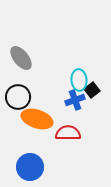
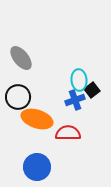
blue circle: moved 7 px right
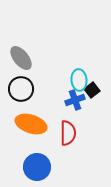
black circle: moved 3 px right, 8 px up
orange ellipse: moved 6 px left, 5 px down
red semicircle: rotated 90 degrees clockwise
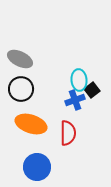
gray ellipse: moved 1 px left, 1 px down; rotated 25 degrees counterclockwise
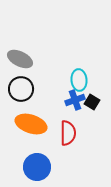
black square: moved 12 px down; rotated 21 degrees counterclockwise
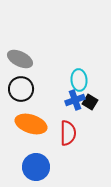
black square: moved 2 px left
blue circle: moved 1 px left
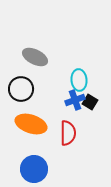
gray ellipse: moved 15 px right, 2 px up
blue circle: moved 2 px left, 2 px down
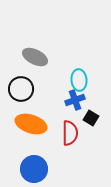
black square: moved 1 px right, 16 px down
red semicircle: moved 2 px right
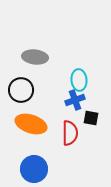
gray ellipse: rotated 20 degrees counterclockwise
black circle: moved 1 px down
black square: rotated 21 degrees counterclockwise
